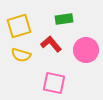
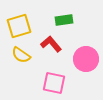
green rectangle: moved 1 px down
pink circle: moved 9 px down
yellow semicircle: rotated 18 degrees clockwise
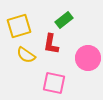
green rectangle: rotated 30 degrees counterclockwise
red L-shape: rotated 130 degrees counterclockwise
yellow semicircle: moved 5 px right
pink circle: moved 2 px right, 1 px up
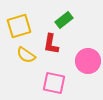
pink circle: moved 3 px down
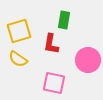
green rectangle: rotated 42 degrees counterclockwise
yellow square: moved 5 px down
yellow semicircle: moved 8 px left, 4 px down
pink circle: moved 1 px up
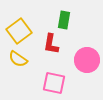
yellow square: rotated 20 degrees counterclockwise
pink circle: moved 1 px left
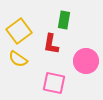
pink circle: moved 1 px left, 1 px down
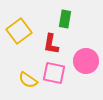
green rectangle: moved 1 px right, 1 px up
yellow semicircle: moved 10 px right, 21 px down
pink square: moved 10 px up
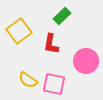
green rectangle: moved 3 px left, 3 px up; rotated 36 degrees clockwise
pink square: moved 11 px down
